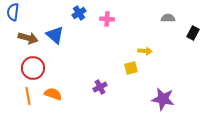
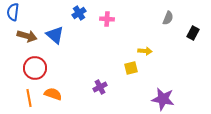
gray semicircle: rotated 112 degrees clockwise
brown arrow: moved 1 px left, 2 px up
red circle: moved 2 px right
orange line: moved 1 px right, 2 px down
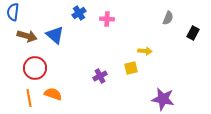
purple cross: moved 11 px up
